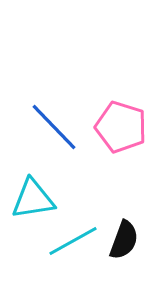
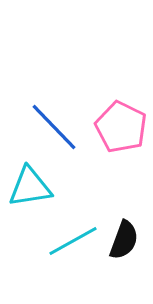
pink pentagon: rotated 9 degrees clockwise
cyan triangle: moved 3 px left, 12 px up
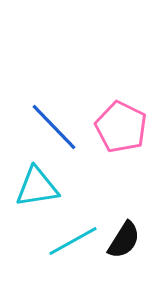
cyan triangle: moved 7 px right
black semicircle: rotated 12 degrees clockwise
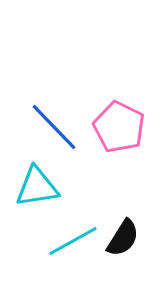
pink pentagon: moved 2 px left
black semicircle: moved 1 px left, 2 px up
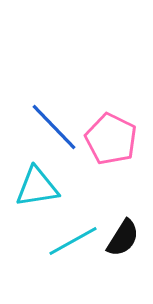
pink pentagon: moved 8 px left, 12 px down
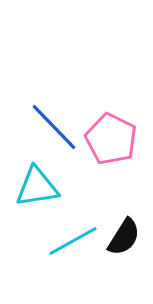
black semicircle: moved 1 px right, 1 px up
